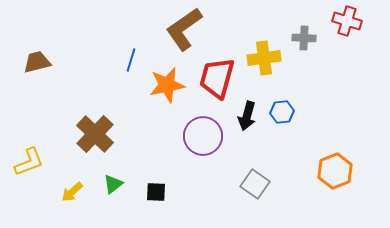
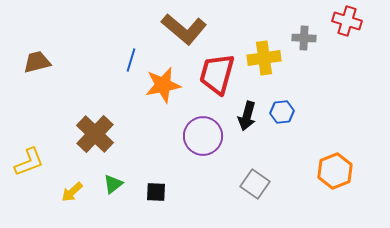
brown L-shape: rotated 105 degrees counterclockwise
red trapezoid: moved 4 px up
orange star: moved 4 px left
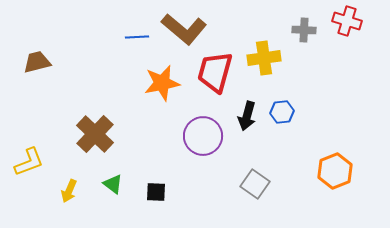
gray cross: moved 8 px up
blue line: moved 6 px right, 23 px up; rotated 70 degrees clockwise
red trapezoid: moved 2 px left, 2 px up
orange star: moved 1 px left, 2 px up
green triangle: rotated 45 degrees counterclockwise
yellow arrow: moved 3 px left, 1 px up; rotated 25 degrees counterclockwise
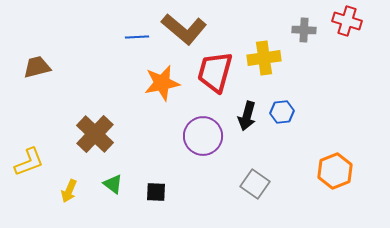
brown trapezoid: moved 5 px down
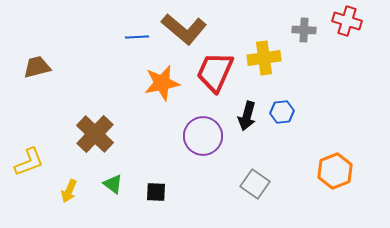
red trapezoid: rotated 9 degrees clockwise
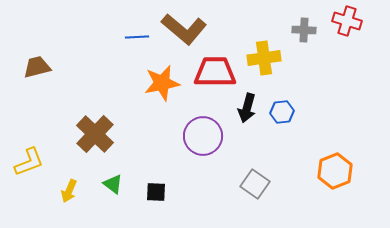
red trapezoid: rotated 66 degrees clockwise
black arrow: moved 8 px up
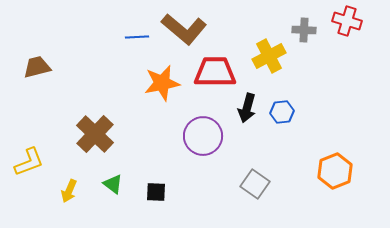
yellow cross: moved 5 px right, 2 px up; rotated 20 degrees counterclockwise
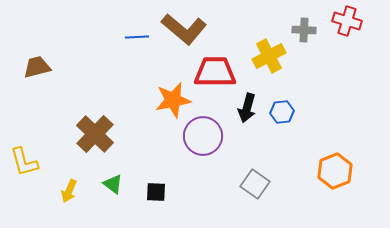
orange star: moved 11 px right, 17 px down
yellow L-shape: moved 5 px left; rotated 96 degrees clockwise
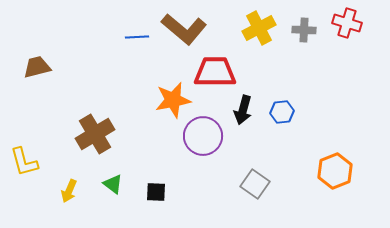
red cross: moved 2 px down
yellow cross: moved 10 px left, 28 px up
black arrow: moved 4 px left, 2 px down
brown cross: rotated 15 degrees clockwise
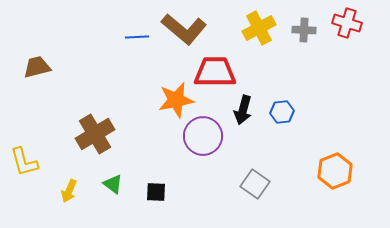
orange star: moved 3 px right
